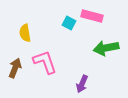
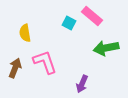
pink rectangle: rotated 25 degrees clockwise
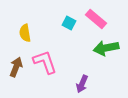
pink rectangle: moved 4 px right, 3 px down
brown arrow: moved 1 px right, 1 px up
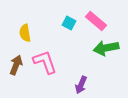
pink rectangle: moved 2 px down
brown arrow: moved 2 px up
purple arrow: moved 1 px left, 1 px down
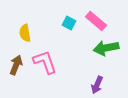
purple arrow: moved 16 px right
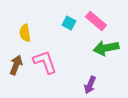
purple arrow: moved 7 px left
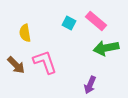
brown arrow: rotated 114 degrees clockwise
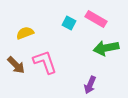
pink rectangle: moved 2 px up; rotated 10 degrees counterclockwise
yellow semicircle: rotated 78 degrees clockwise
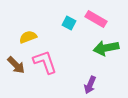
yellow semicircle: moved 3 px right, 4 px down
